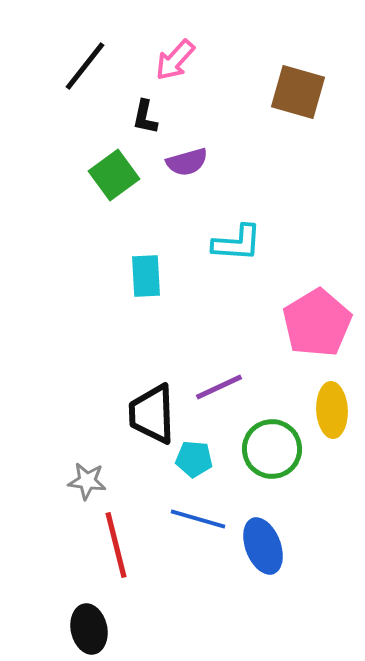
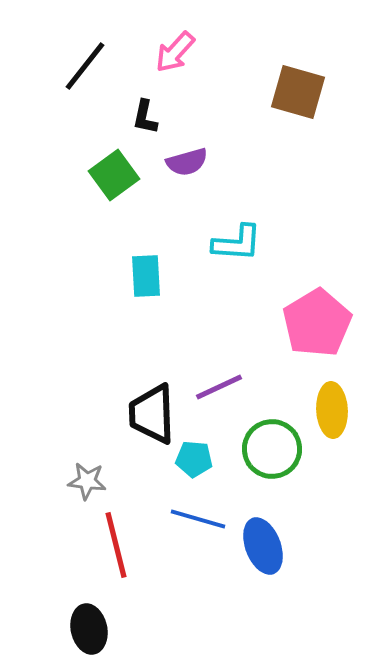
pink arrow: moved 8 px up
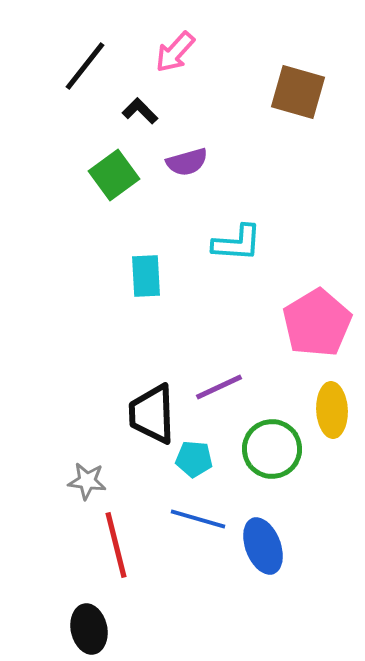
black L-shape: moved 5 px left, 6 px up; rotated 123 degrees clockwise
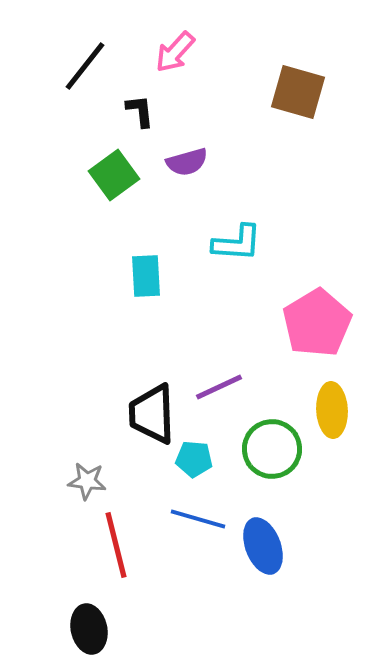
black L-shape: rotated 39 degrees clockwise
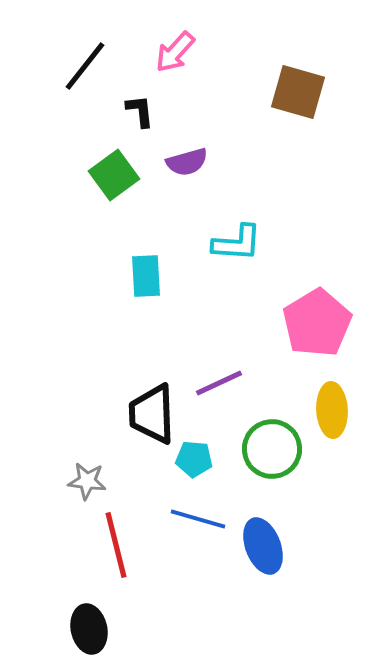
purple line: moved 4 px up
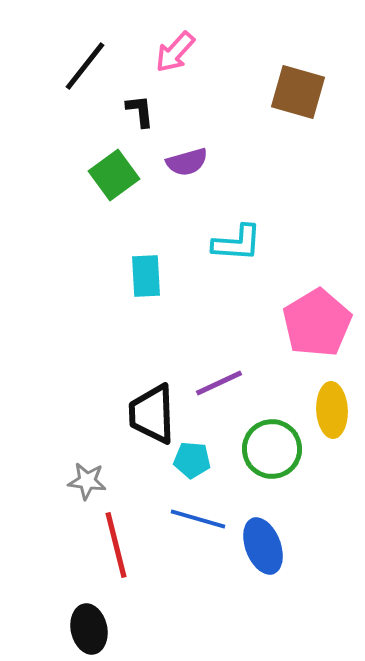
cyan pentagon: moved 2 px left, 1 px down
